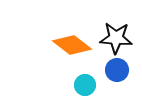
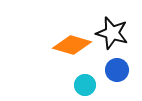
black star: moved 4 px left, 5 px up; rotated 12 degrees clockwise
orange diamond: rotated 21 degrees counterclockwise
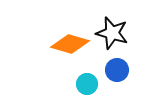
orange diamond: moved 2 px left, 1 px up
cyan circle: moved 2 px right, 1 px up
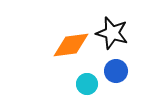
orange diamond: moved 1 px right, 1 px down; rotated 24 degrees counterclockwise
blue circle: moved 1 px left, 1 px down
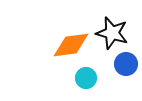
blue circle: moved 10 px right, 7 px up
cyan circle: moved 1 px left, 6 px up
